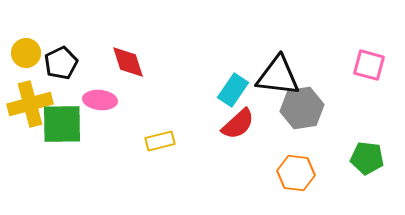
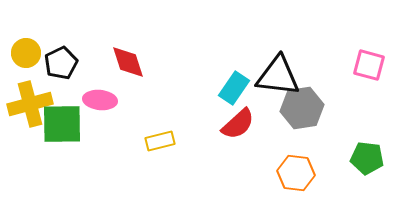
cyan rectangle: moved 1 px right, 2 px up
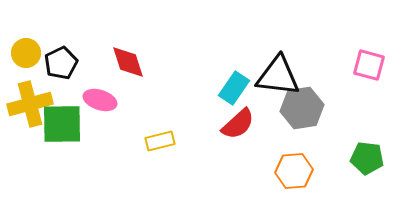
pink ellipse: rotated 12 degrees clockwise
orange hexagon: moved 2 px left, 2 px up; rotated 12 degrees counterclockwise
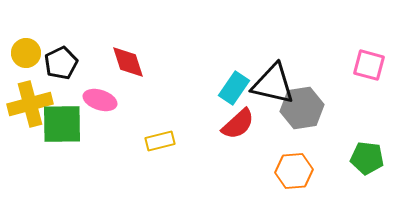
black triangle: moved 5 px left, 8 px down; rotated 6 degrees clockwise
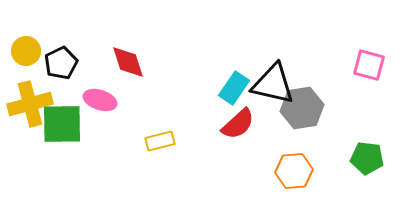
yellow circle: moved 2 px up
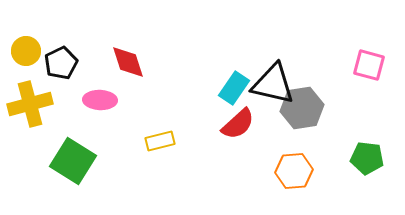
pink ellipse: rotated 16 degrees counterclockwise
green square: moved 11 px right, 37 px down; rotated 33 degrees clockwise
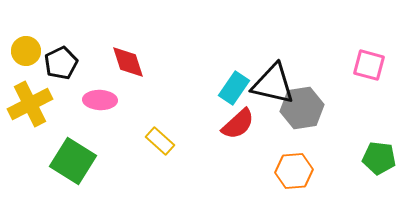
yellow cross: rotated 12 degrees counterclockwise
yellow rectangle: rotated 56 degrees clockwise
green pentagon: moved 12 px right
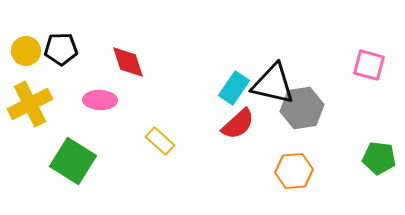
black pentagon: moved 14 px up; rotated 24 degrees clockwise
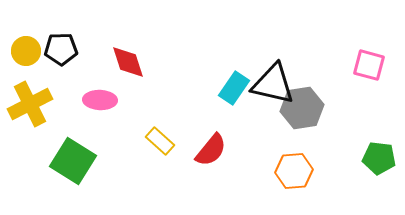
red semicircle: moved 27 px left, 26 px down; rotated 9 degrees counterclockwise
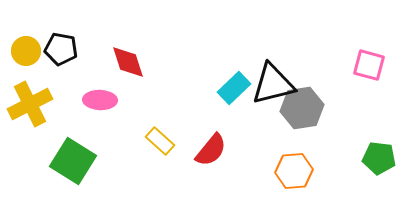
black pentagon: rotated 12 degrees clockwise
black triangle: rotated 27 degrees counterclockwise
cyan rectangle: rotated 12 degrees clockwise
